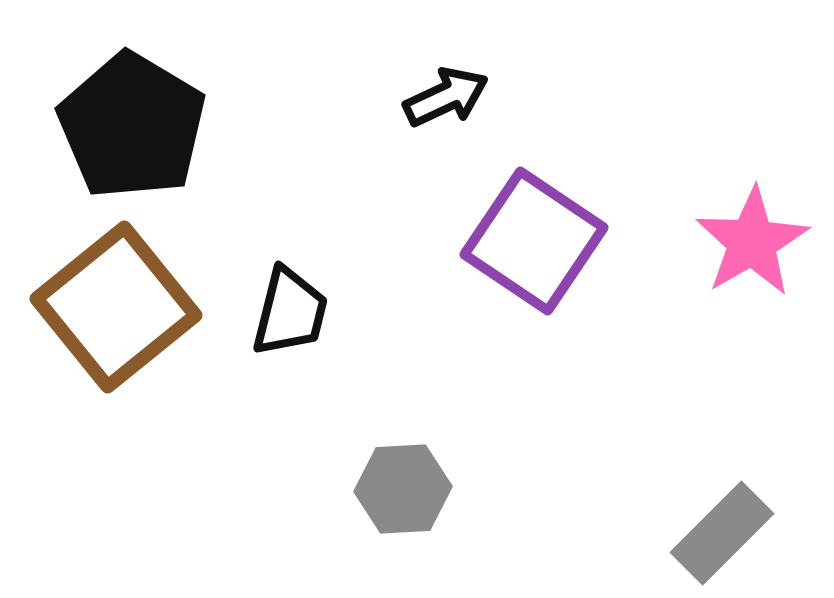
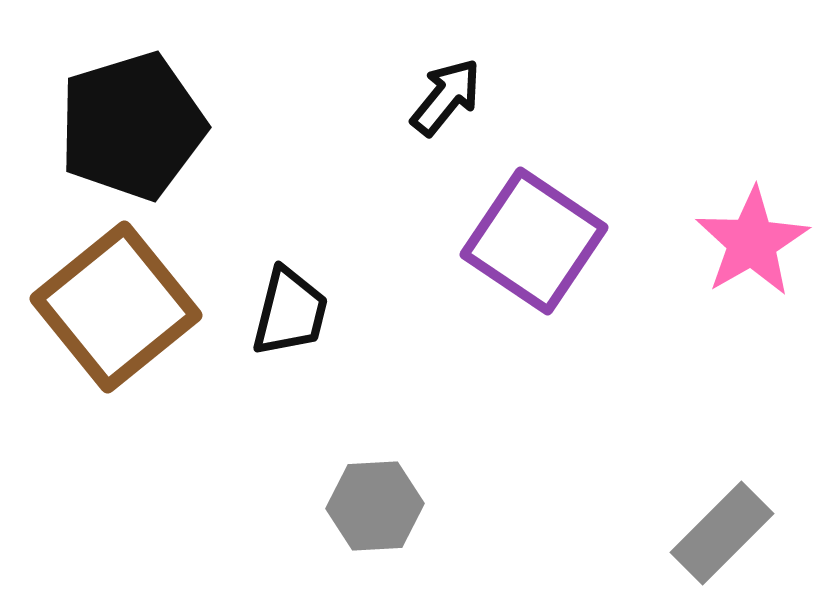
black arrow: rotated 26 degrees counterclockwise
black pentagon: rotated 24 degrees clockwise
gray hexagon: moved 28 px left, 17 px down
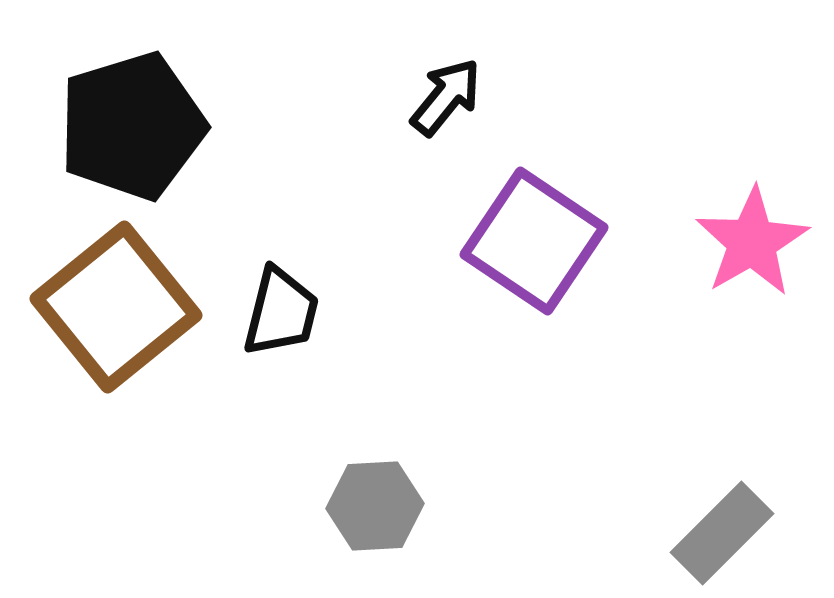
black trapezoid: moved 9 px left
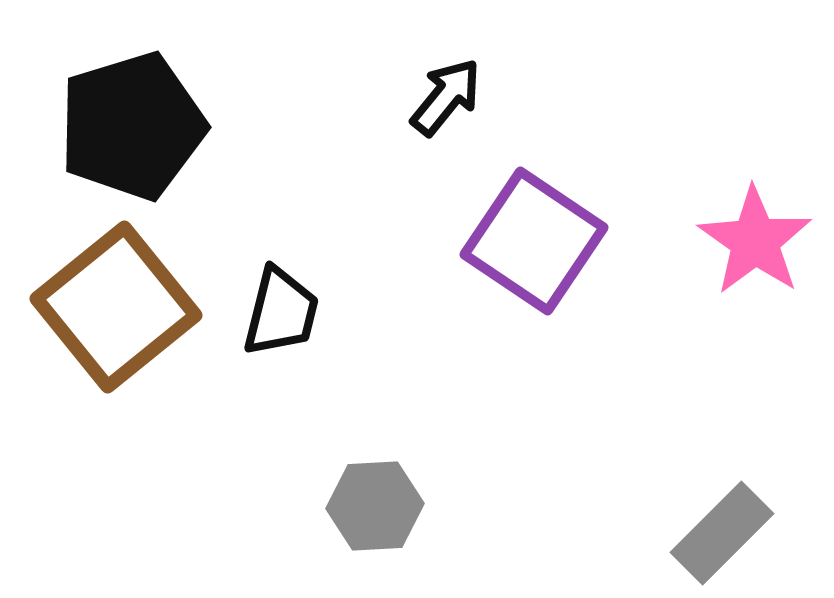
pink star: moved 3 px right, 1 px up; rotated 7 degrees counterclockwise
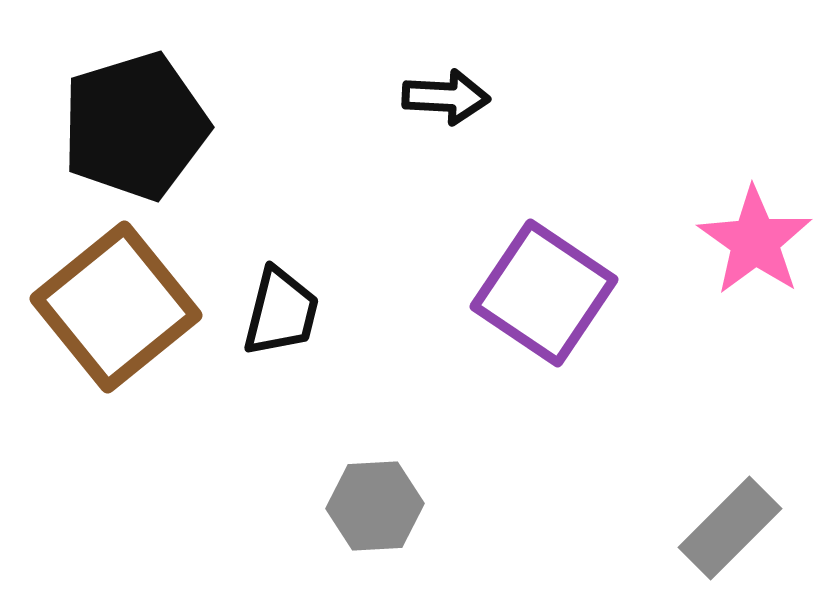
black arrow: rotated 54 degrees clockwise
black pentagon: moved 3 px right
purple square: moved 10 px right, 52 px down
gray rectangle: moved 8 px right, 5 px up
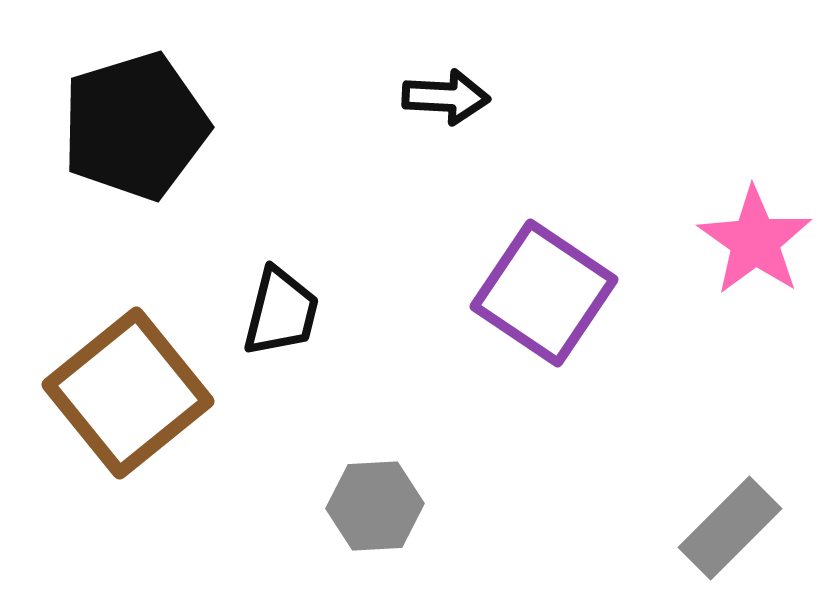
brown square: moved 12 px right, 86 px down
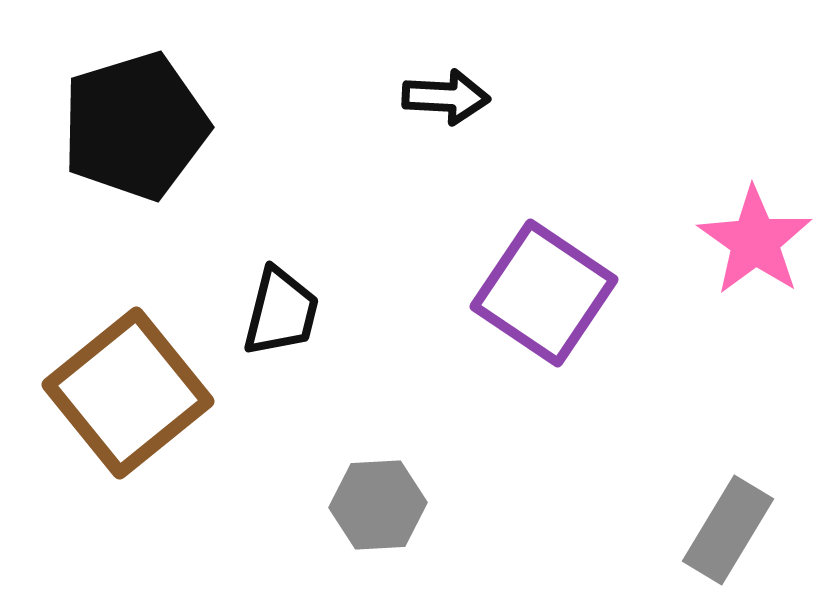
gray hexagon: moved 3 px right, 1 px up
gray rectangle: moved 2 px left, 2 px down; rotated 14 degrees counterclockwise
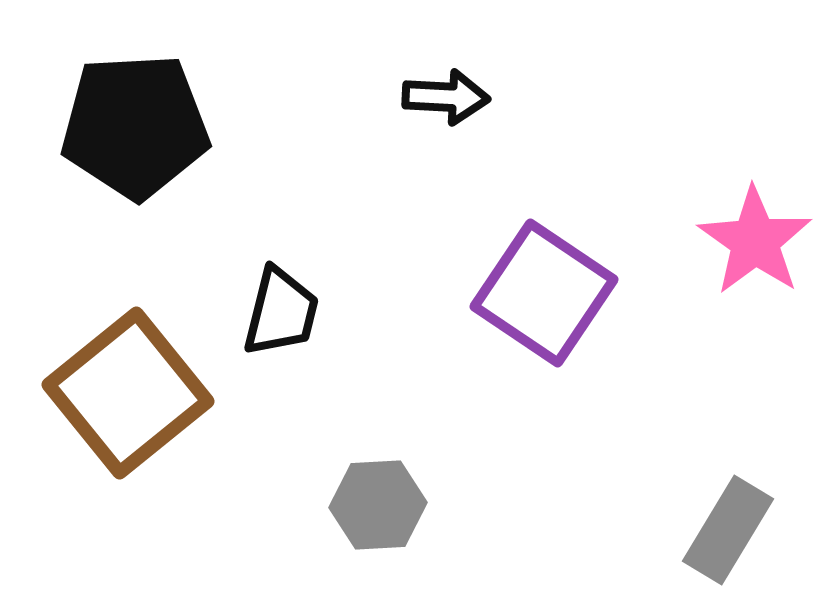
black pentagon: rotated 14 degrees clockwise
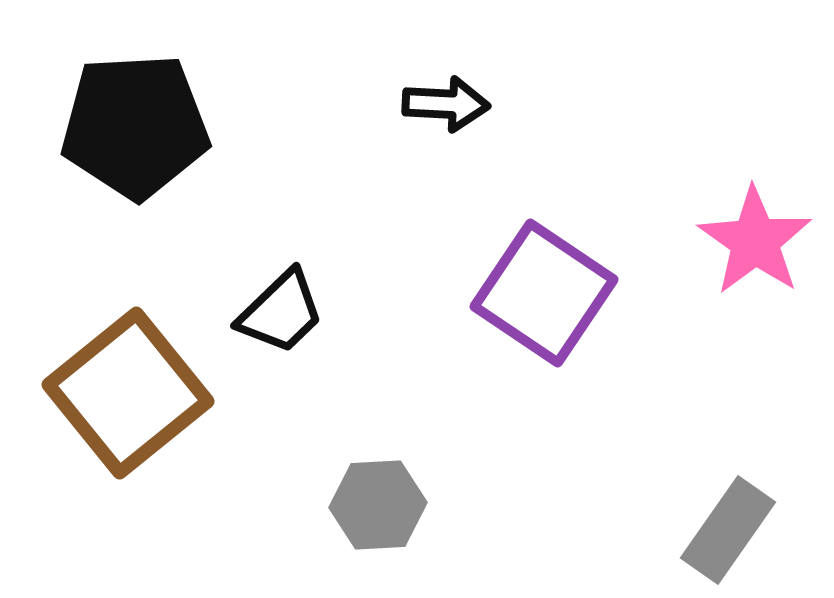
black arrow: moved 7 px down
black trapezoid: rotated 32 degrees clockwise
gray rectangle: rotated 4 degrees clockwise
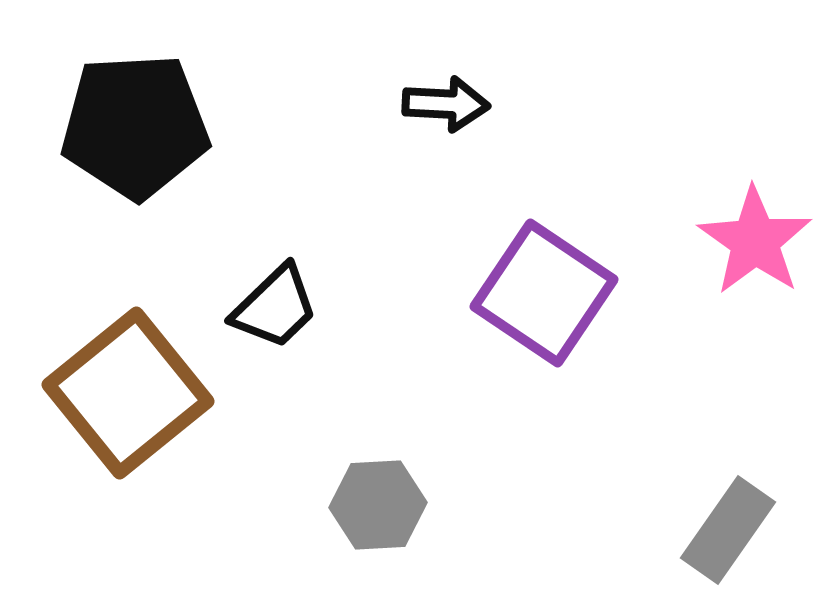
black trapezoid: moved 6 px left, 5 px up
